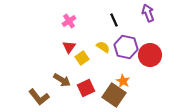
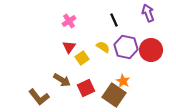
red circle: moved 1 px right, 5 px up
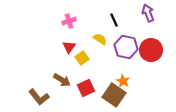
pink cross: rotated 16 degrees clockwise
yellow semicircle: moved 3 px left, 8 px up
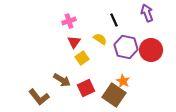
purple arrow: moved 1 px left
red triangle: moved 5 px right, 5 px up
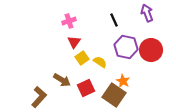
yellow semicircle: moved 23 px down
brown L-shape: rotated 100 degrees counterclockwise
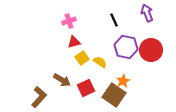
red triangle: rotated 40 degrees clockwise
orange star: rotated 16 degrees clockwise
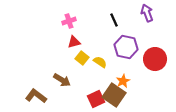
red circle: moved 4 px right, 9 px down
yellow square: rotated 16 degrees counterclockwise
red square: moved 10 px right, 11 px down
brown L-shape: moved 3 px left, 1 px up; rotated 95 degrees counterclockwise
